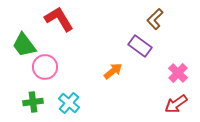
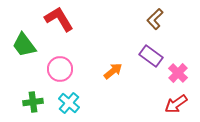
purple rectangle: moved 11 px right, 10 px down
pink circle: moved 15 px right, 2 px down
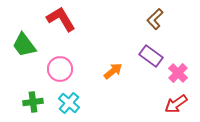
red L-shape: moved 2 px right
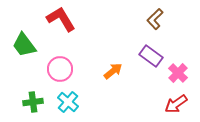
cyan cross: moved 1 px left, 1 px up
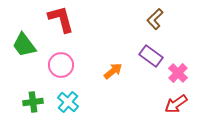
red L-shape: rotated 16 degrees clockwise
pink circle: moved 1 px right, 4 px up
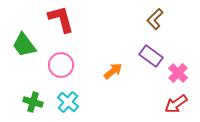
green cross: rotated 24 degrees clockwise
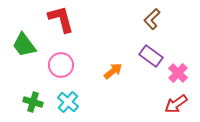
brown L-shape: moved 3 px left
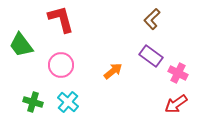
green trapezoid: moved 3 px left
pink cross: rotated 18 degrees counterclockwise
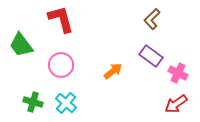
cyan cross: moved 2 px left, 1 px down
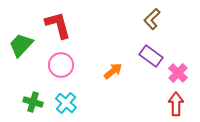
red L-shape: moved 3 px left, 6 px down
green trapezoid: rotated 80 degrees clockwise
pink cross: rotated 18 degrees clockwise
red arrow: rotated 125 degrees clockwise
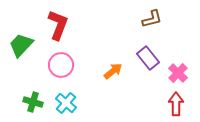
brown L-shape: rotated 150 degrees counterclockwise
red L-shape: rotated 36 degrees clockwise
purple rectangle: moved 3 px left, 2 px down; rotated 15 degrees clockwise
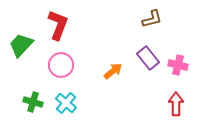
pink cross: moved 8 px up; rotated 30 degrees counterclockwise
